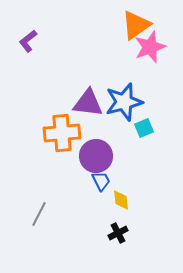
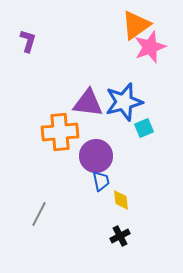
purple L-shape: rotated 145 degrees clockwise
orange cross: moved 2 px left, 1 px up
blue trapezoid: rotated 15 degrees clockwise
black cross: moved 2 px right, 3 px down
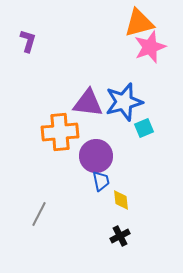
orange triangle: moved 3 px right, 2 px up; rotated 20 degrees clockwise
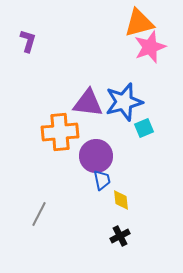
blue trapezoid: moved 1 px right, 1 px up
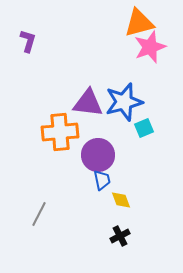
purple circle: moved 2 px right, 1 px up
yellow diamond: rotated 15 degrees counterclockwise
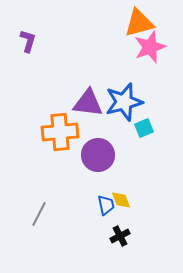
blue trapezoid: moved 4 px right, 25 px down
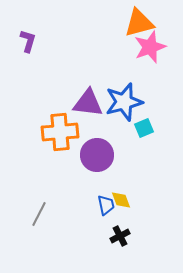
purple circle: moved 1 px left
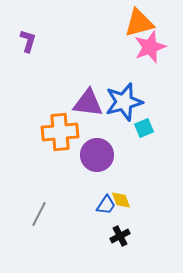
blue trapezoid: rotated 45 degrees clockwise
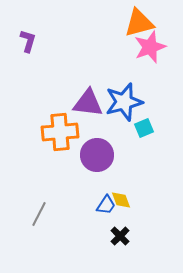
black cross: rotated 18 degrees counterclockwise
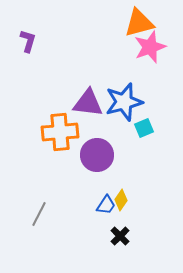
yellow diamond: rotated 55 degrees clockwise
